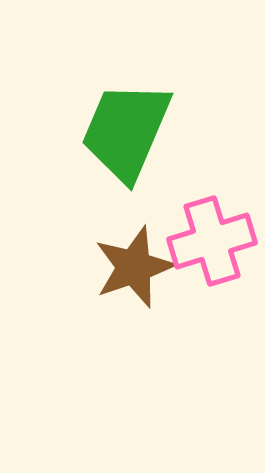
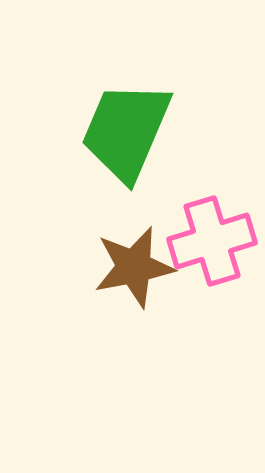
brown star: rotated 8 degrees clockwise
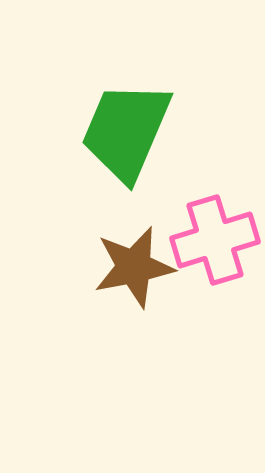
pink cross: moved 3 px right, 1 px up
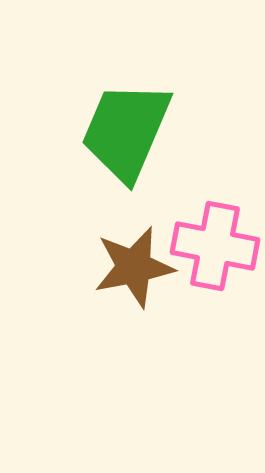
pink cross: moved 6 px down; rotated 28 degrees clockwise
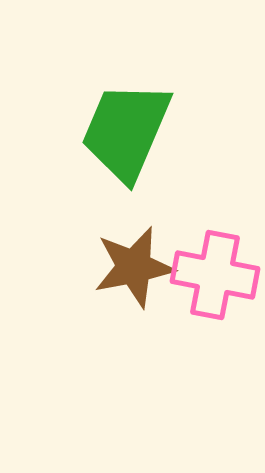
pink cross: moved 29 px down
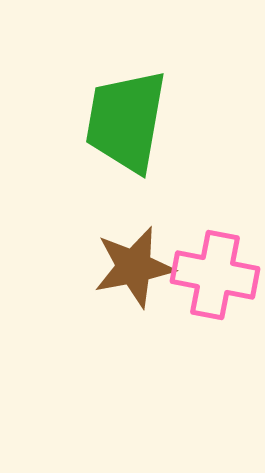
green trapezoid: moved 10 px up; rotated 13 degrees counterclockwise
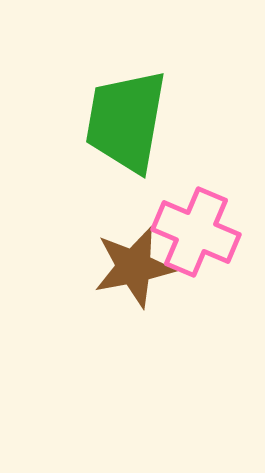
pink cross: moved 19 px left, 43 px up; rotated 12 degrees clockwise
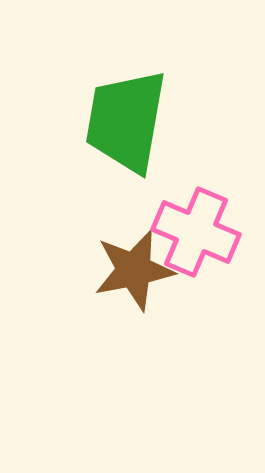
brown star: moved 3 px down
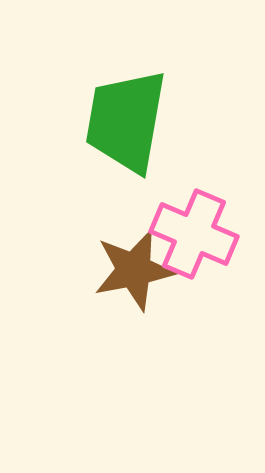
pink cross: moved 2 px left, 2 px down
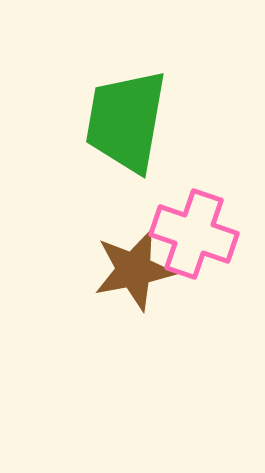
pink cross: rotated 4 degrees counterclockwise
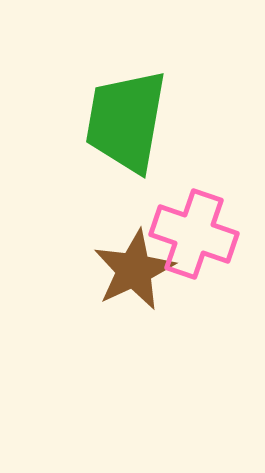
brown star: rotated 14 degrees counterclockwise
